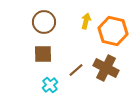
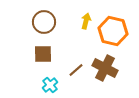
brown cross: moved 1 px left
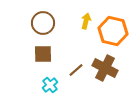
brown circle: moved 1 px left, 1 px down
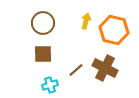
orange hexagon: moved 1 px right, 1 px up
cyan cross: rotated 21 degrees clockwise
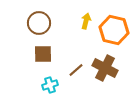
brown circle: moved 4 px left
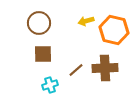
yellow arrow: rotated 119 degrees counterclockwise
brown cross: rotated 30 degrees counterclockwise
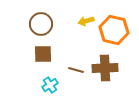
brown circle: moved 2 px right, 1 px down
brown line: rotated 56 degrees clockwise
cyan cross: rotated 14 degrees counterclockwise
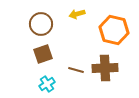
yellow arrow: moved 9 px left, 7 px up
brown square: rotated 18 degrees counterclockwise
cyan cross: moved 3 px left, 1 px up
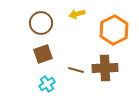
brown circle: moved 1 px up
orange hexagon: rotated 20 degrees clockwise
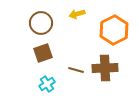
brown square: moved 1 px up
